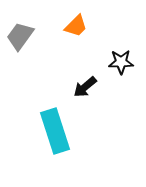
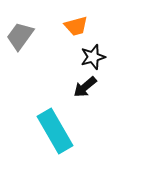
orange trapezoid: rotated 30 degrees clockwise
black star: moved 28 px left, 5 px up; rotated 15 degrees counterclockwise
cyan rectangle: rotated 12 degrees counterclockwise
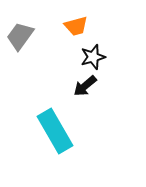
black arrow: moved 1 px up
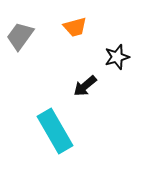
orange trapezoid: moved 1 px left, 1 px down
black star: moved 24 px right
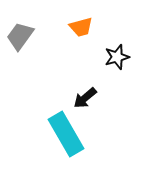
orange trapezoid: moved 6 px right
black arrow: moved 12 px down
cyan rectangle: moved 11 px right, 3 px down
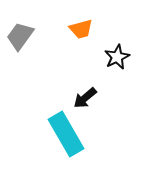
orange trapezoid: moved 2 px down
black star: rotated 10 degrees counterclockwise
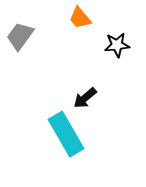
orange trapezoid: moved 1 px left, 11 px up; rotated 65 degrees clockwise
black star: moved 12 px up; rotated 20 degrees clockwise
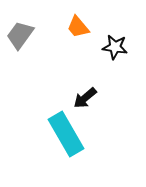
orange trapezoid: moved 2 px left, 9 px down
gray trapezoid: moved 1 px up
black star: moved 2 px left, 2 px down; rotated 15 degrees clockwise
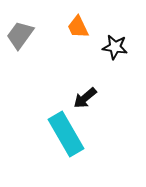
orange trapezoid: rotated 15 degrees clockwise
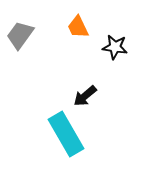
black arrow: moved 2 px up
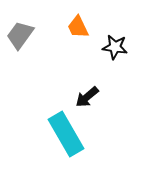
black arrow: moved 2 px right, 1 px down
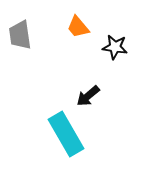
orange trapezoid: rotated 15 degrees counterclockwise
gray trapezoid: rotated 44 degrees counterclockwise
black arrow: moved 1 px right, 1 px up
